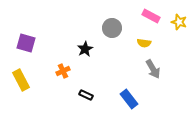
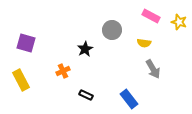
gray circle: moved 2 px down
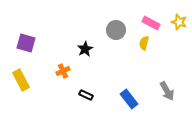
pink rectangle: moved 7 px down
gray circle: moved 4 px right
yellow semicircle: rotated 96 degrees clockwise
gray arrow: moved 14 px right, 22 px down
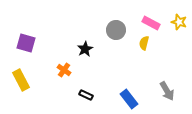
orange cross: moved 1 px right, 1 px up; rotated 32 degrees counterclockwise
